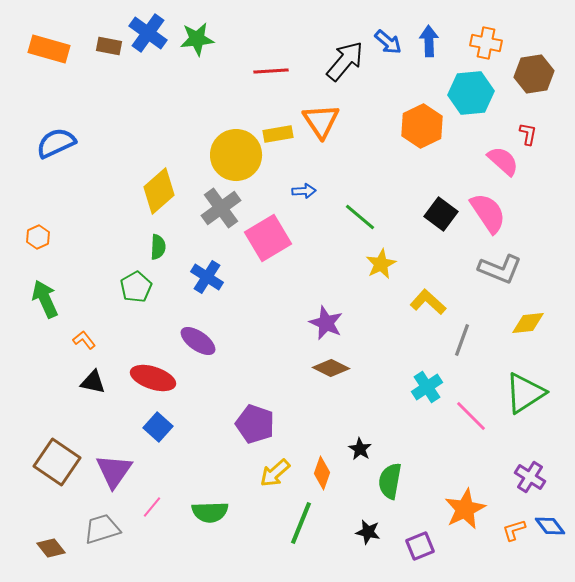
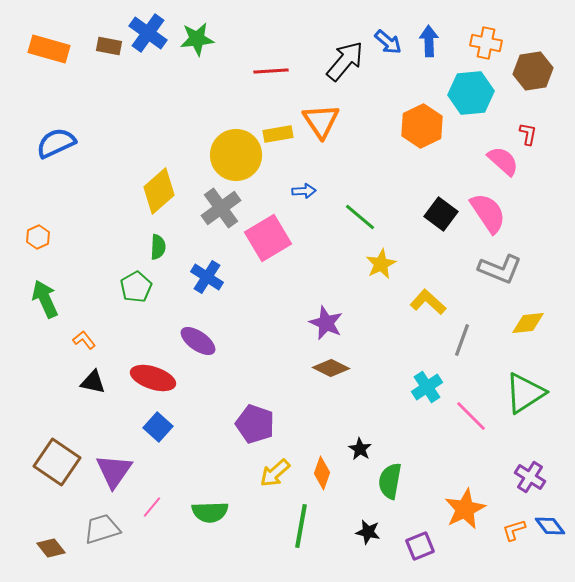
brown hexagon at (534, 74): moved 1 px left, 3 px up
green line at (301, 523): moved 3 px down; rotated 12 degrees counterclockwise
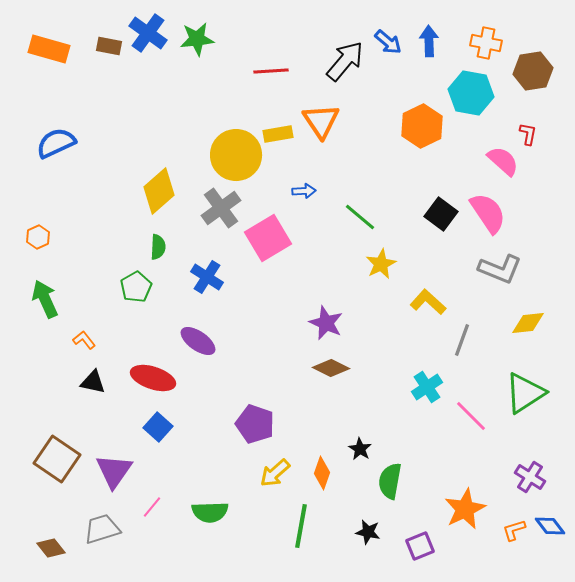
cyan hexagon at (471, 93): rotated 15 degrees clockwise
brown square at (57, 462): moved 3 px up
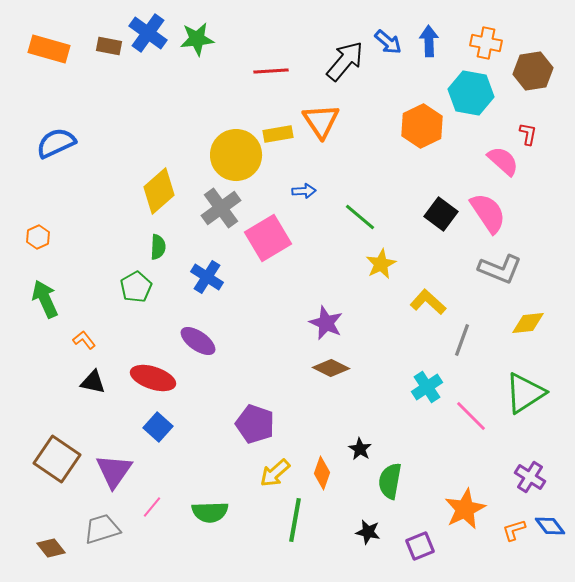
green line at (301, 526): moved 6 px left, 6 px up
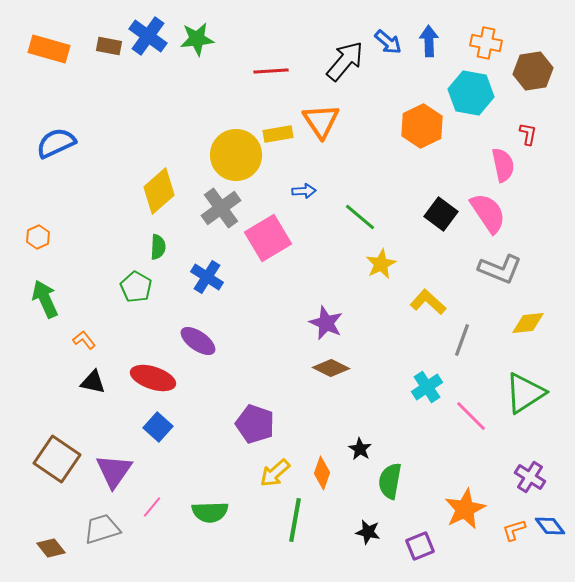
blue cross at (148, 33): moved 3 px down
pink semicircle at (503, 161): moved 4 px down; rotated 36 degrees clockwise
green pentagon at (136, 287): rotated 12 degrees counterclockwise
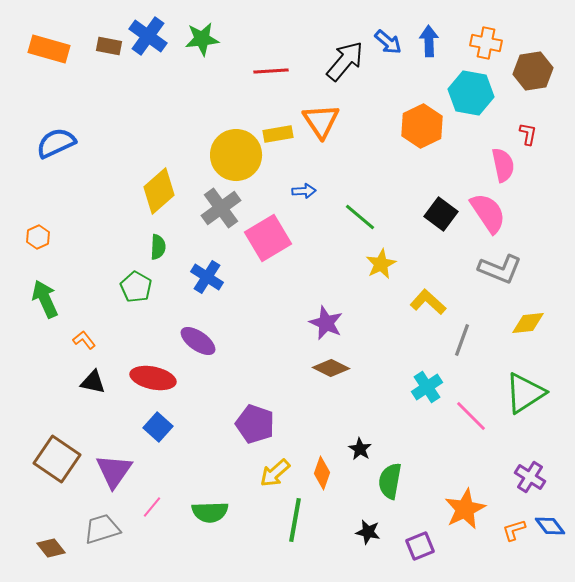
green star at (197, 39): moved 5 px right
red ellipse at (153, 378): rotated 6 degrees counterclockwise
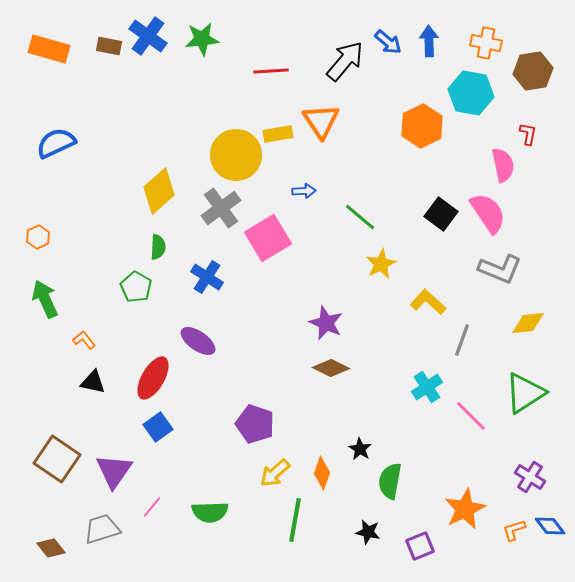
red ellipse at (153, 378): rotated 72 degrees counterclockwise
blue square at (158, 427): rotated 12 degrees clockwise
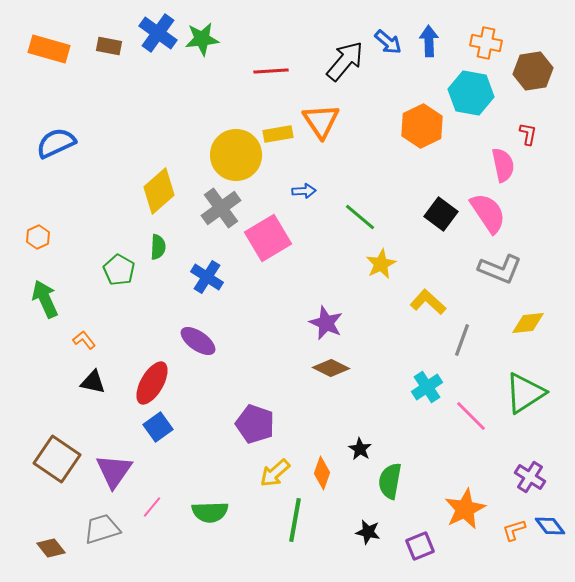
blue cross at (148, 36): moved 10 px right, 3 px up
green pentagon at (136, 287): moved 17 px left, 17 px up
red ellipse at (153, 378): moved 1 px left, 5 px down
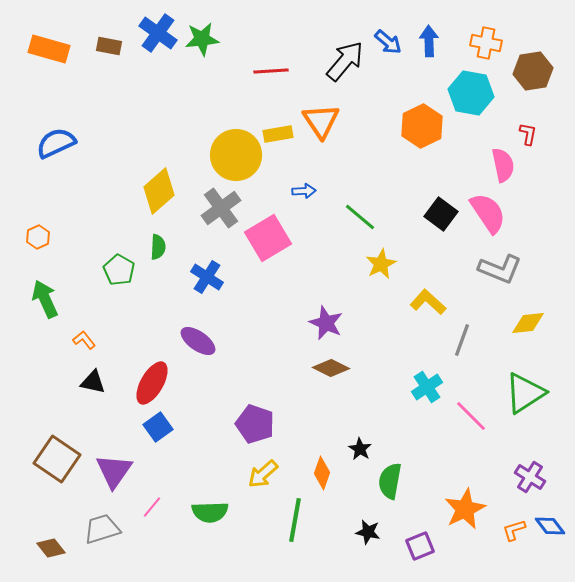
yellow arrow at (275, 473): moved 12 px left, 1 px down
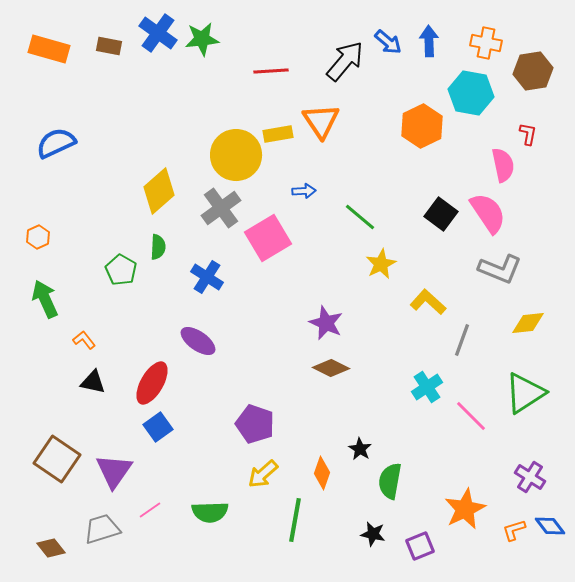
green pentagon at (119, 270): moved 2 px right
pink line at (152, 507): moved 2 px left, 3 px down; rotated 15 degrees clockwise
black star at (368, 532): moved 5 px right, 2 px down
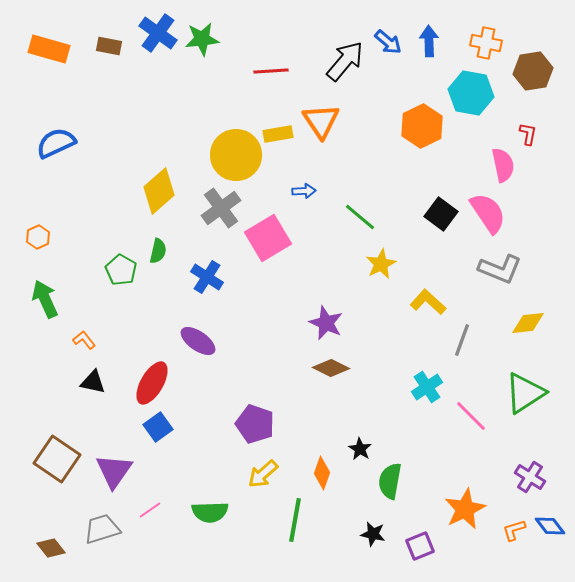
green semicircle at (158, 247): moved 4 px down; rotated 10 degrees clockwise
